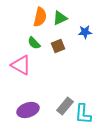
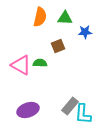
green triangle: moved 5 px right; rotated 28 degrees clockwise
green semicircle: moved 6 px right, 20 px down; rotated 136 degrees clockwise
gray rectangle: moved 5 px right
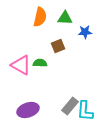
cyan L-shape: moved 2 px right, 3 px up
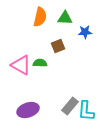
cyan L-shape: moved 1 px right
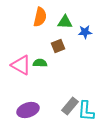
green triangle: moved 4 px down
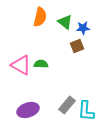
green triangle: rotated 35 degrees clockwise
blue star: moved 2 px left, 4 px up
brown square: moved 19 px right
green semicircle: moved 1 px right, 1 px down
gray rectangle: moved 3 px left, 1 px up
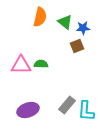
pink triangle: rotated 30 degrees counterclockwise
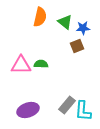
cyan L-shape: moved 3 px left
